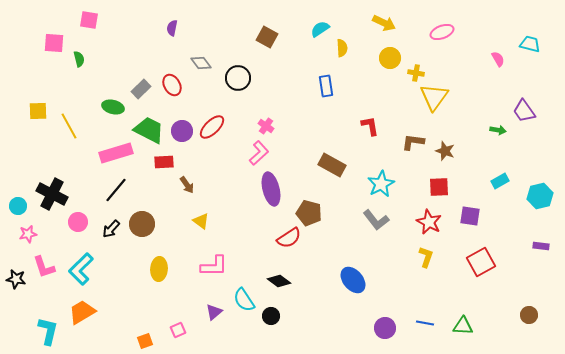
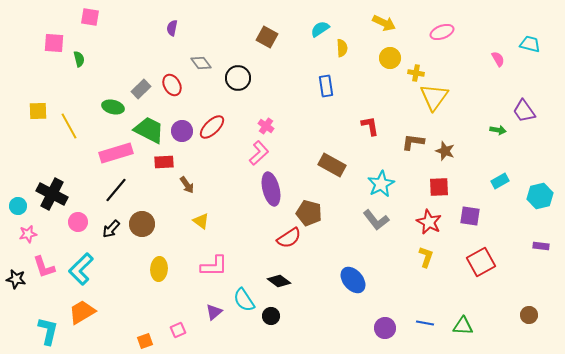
pink square at (89, 20): moved 1 px right, 3 px up
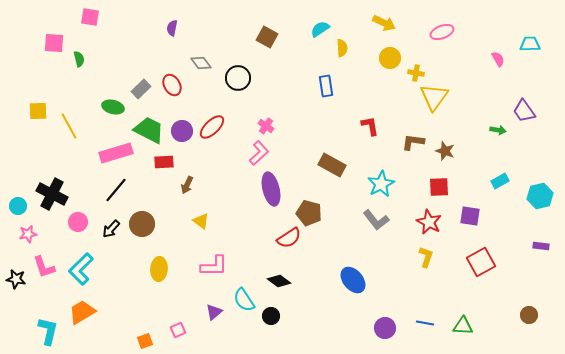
cyan trapezoid at (530, 44): rotated 15 degrees counterclockwise
brown arrow at (187, 185): rotated 60 degrees clockwise
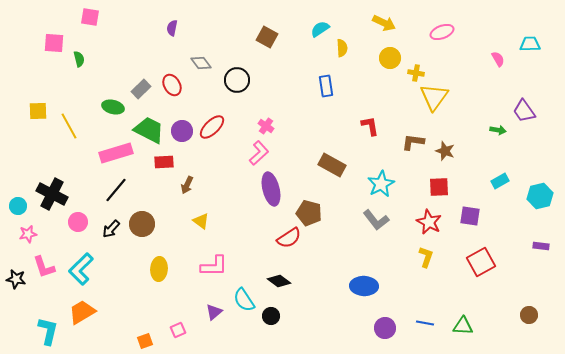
black circle at (238, 78): moved 1 px left, 2 px down
blue ellipse at (353, 280): moved 11 px right, 6 px down; rotated 48 degrees counterclockwise
